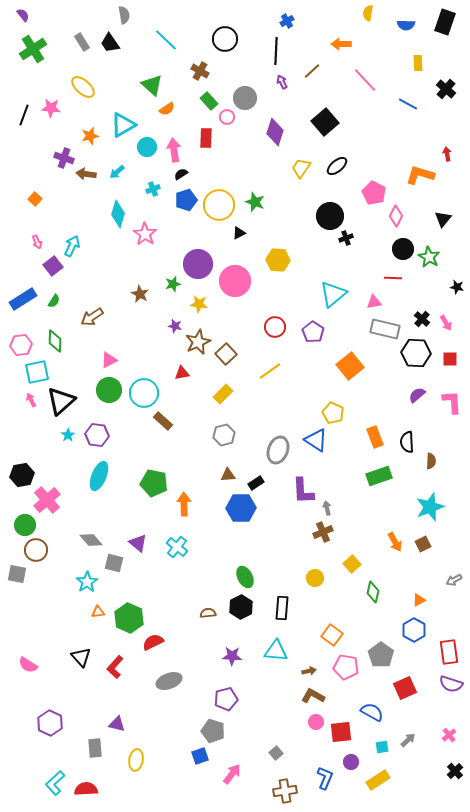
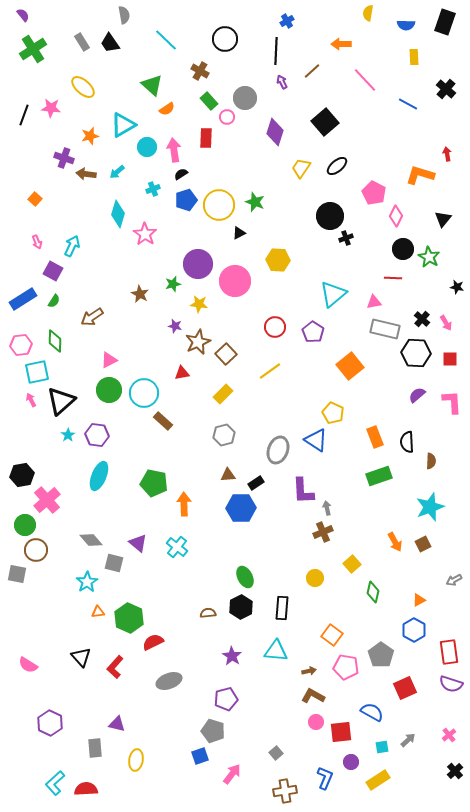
yellow rectangle at (418, 63): moved 4 px left, 6 px up
purple square at (53, 266): moved 5 px down; rotated 24 degrees counterclockwise
purple star at (232, 656): rotated 30 degrees clockwise
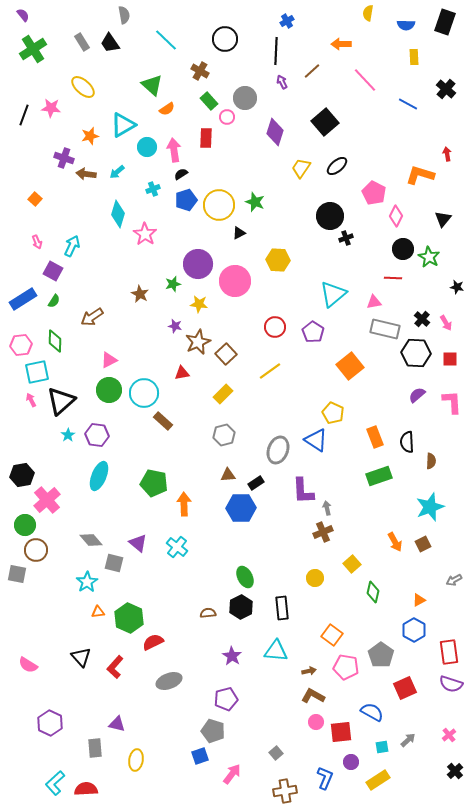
black rectangle at (282, 608): rotated 10 degrees counterclockwise
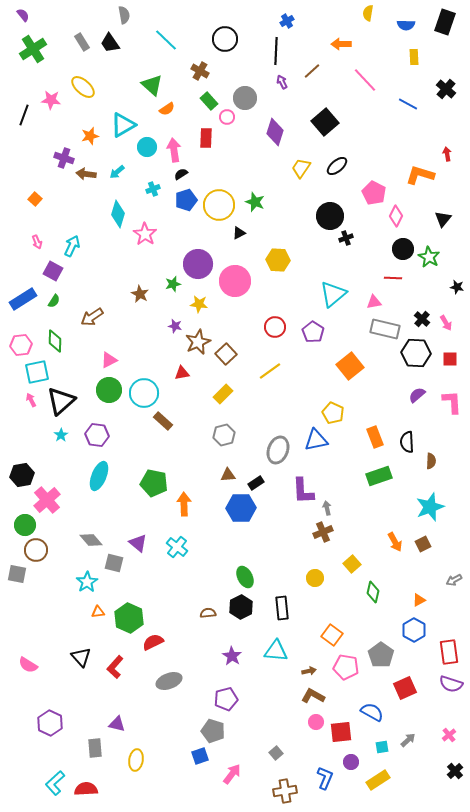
pink star at (51, 108): moved 8 px up
cyan star at (68, 435): moved 7 px left
blue triangle at (316, 440): rotated 45 degrees counterclockwise
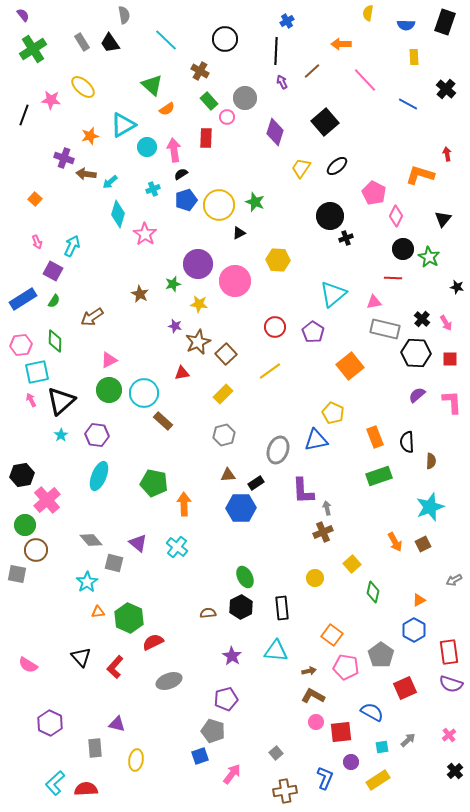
cyan arrow at (117, 172): moved 7 px left, 10 px down
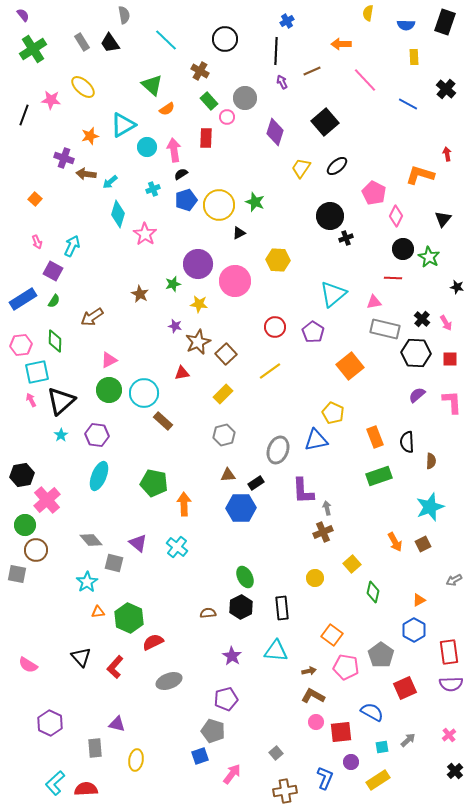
brown line at (312, 71): rotated 18 degrees clockwise
purple semicircle at (451, 684): rotated 20 degrees counterclockwise
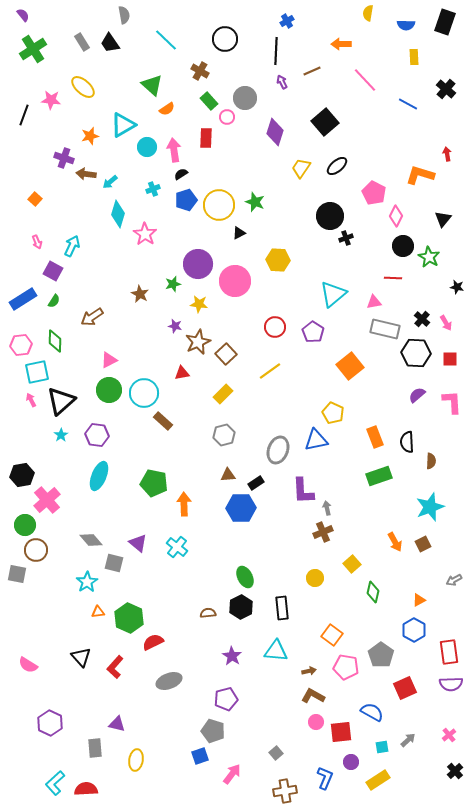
black circle at (403, 249): moved 3 px up
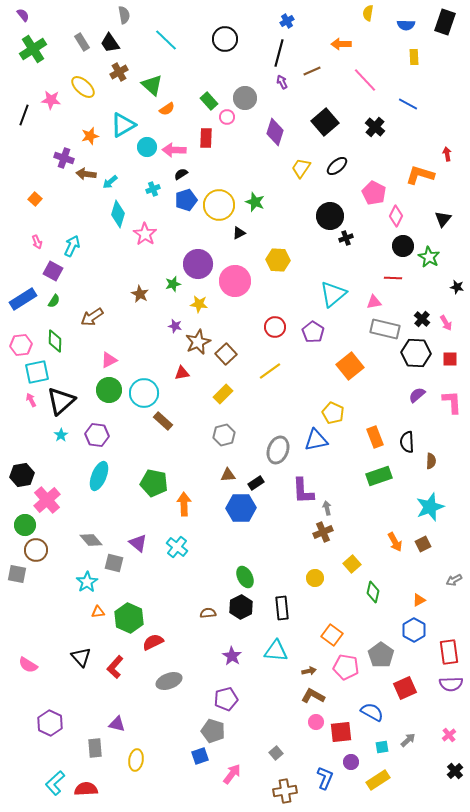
black line at (276, 51): moved 3 px right, 2 px down; rotated 12 degrees clockwise
brown cross at (200, 71): moved 81 px left, 1 px down; rotated 30 degrees clockwise
black cross at (446, 89): moved 71 px left, 38 px down
pink arrow at (174, 150): rotated 80 degrees counterclockwise
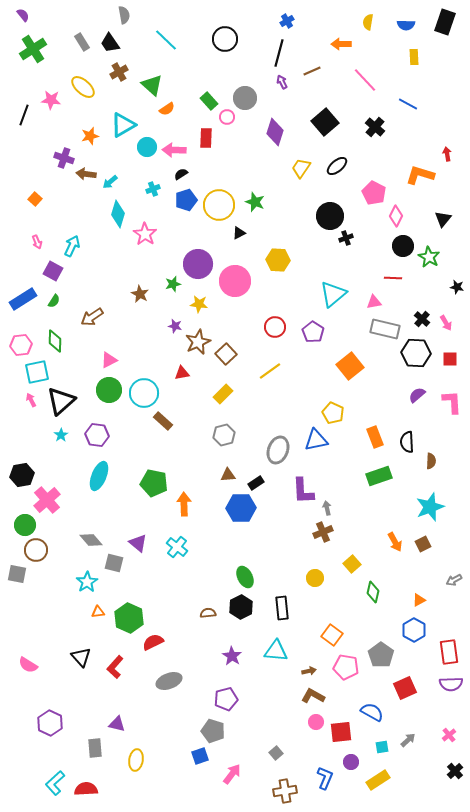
yellow semicircle at (368, 13): moved 9 px down
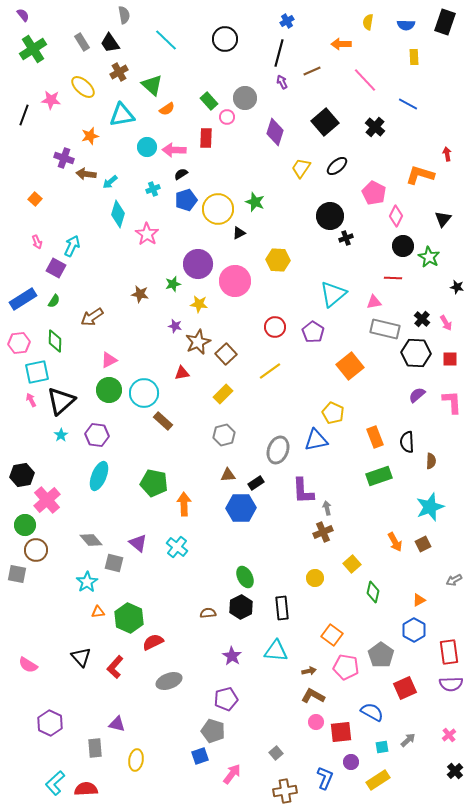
cyan triangle at (123, 125): moved 1 px left, 10 px up; rotated 20 degrees clockwise
yellow circle at (219, 205): moved 1 px left, 4 px down
pink star at (145, 234): moved 2 px right
purple square at (53, 271): moved 3 px right, 3 px up
brown star at (140, 294): rotated 18 degrees counterclockwise
pink hexagon at (21, 345): moved 2 px left, 2 px up
